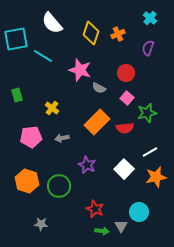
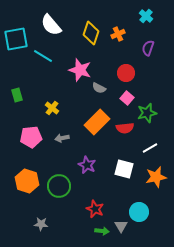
cyan cross: moved 4 px left, 2 px up
white semicircle: moved 1 px left, 2 px down
white line: moved 4 px up
white square: rotated 30 degrees counterclockwise
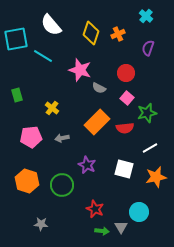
green circle: moved 3 px right, 1 px up
gray triangle: moved 1 px down
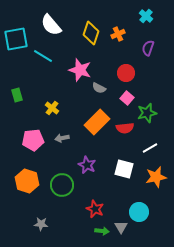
pink pentagon: moved 2 px right, 3 px down
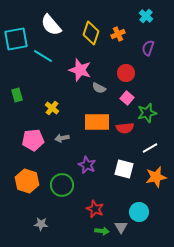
orange rectangle: rotated 45 degrees clockwise
